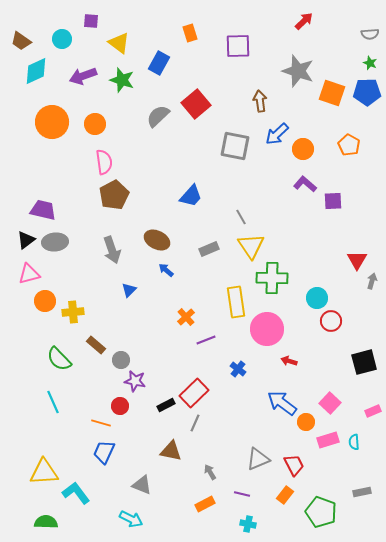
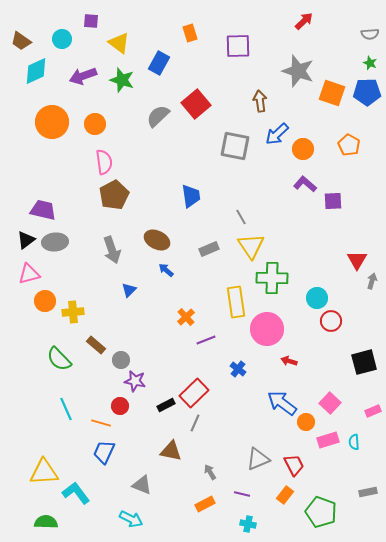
blue trapezoid at (191, 196): rotated 50 degrees counterclockwise
cyan line at (53, 402): moved 13 px right, 7 px down
gray rectangle at (362, 492): moved 6 px right
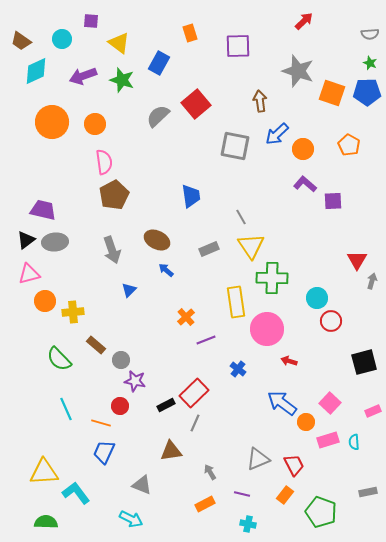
brown triangle at (171, 451): rotated 20 degrees counterclockwise
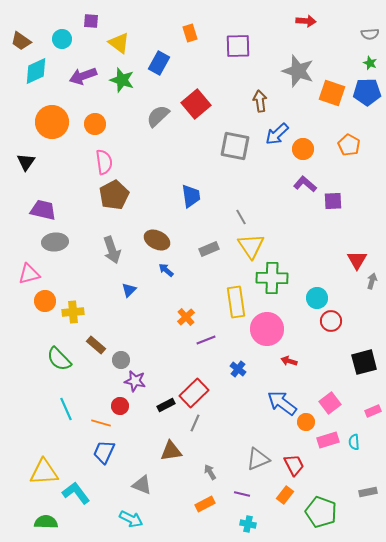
red arrow at (304, 21): moved 2 px right; rotated 48 degrees clockwise
black triangle at (26, 240): moved 78 px up; rotated 18 degrees counterclockwise
pink square at (330, 403): rotated 10 degrees clockwise
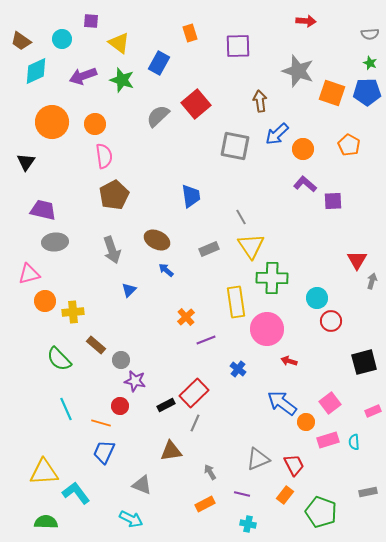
pink semicircle at (104, 162): moved 6 px up
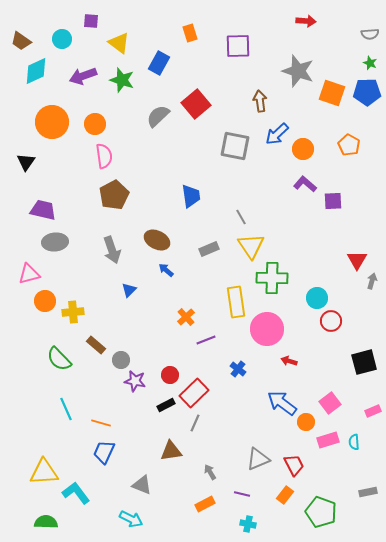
red circle at (120, 406): moved 50 px right, 31 px up
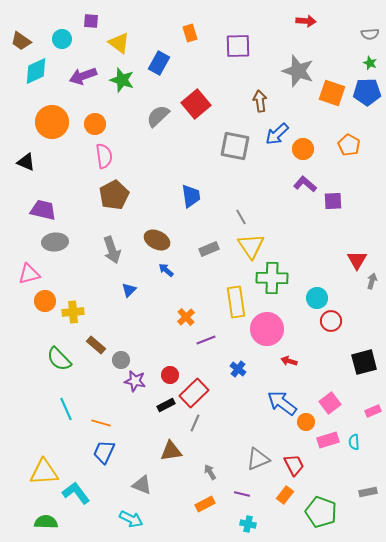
black triangle at (26, 162): rotated 42 degrees counterclockwise
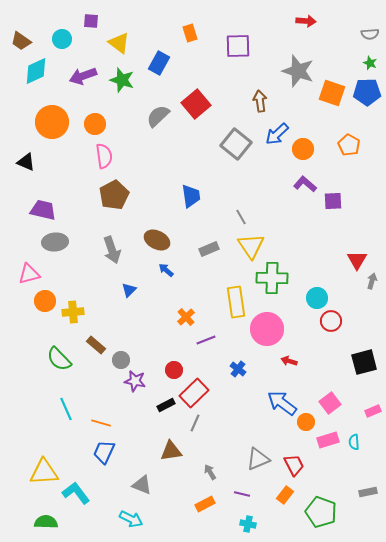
gray square at (235, 146): moved 1 px right, 2 px up; rotated 28 degrees clockwise
red circle at (170, 375): moved 4 px right, 5 px up
